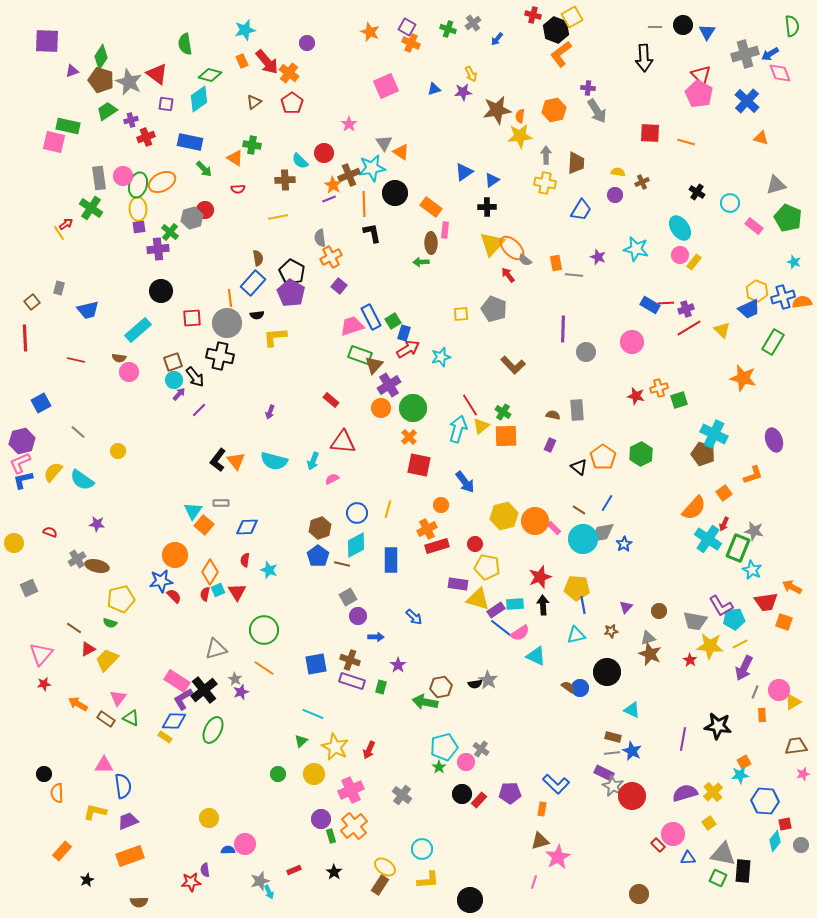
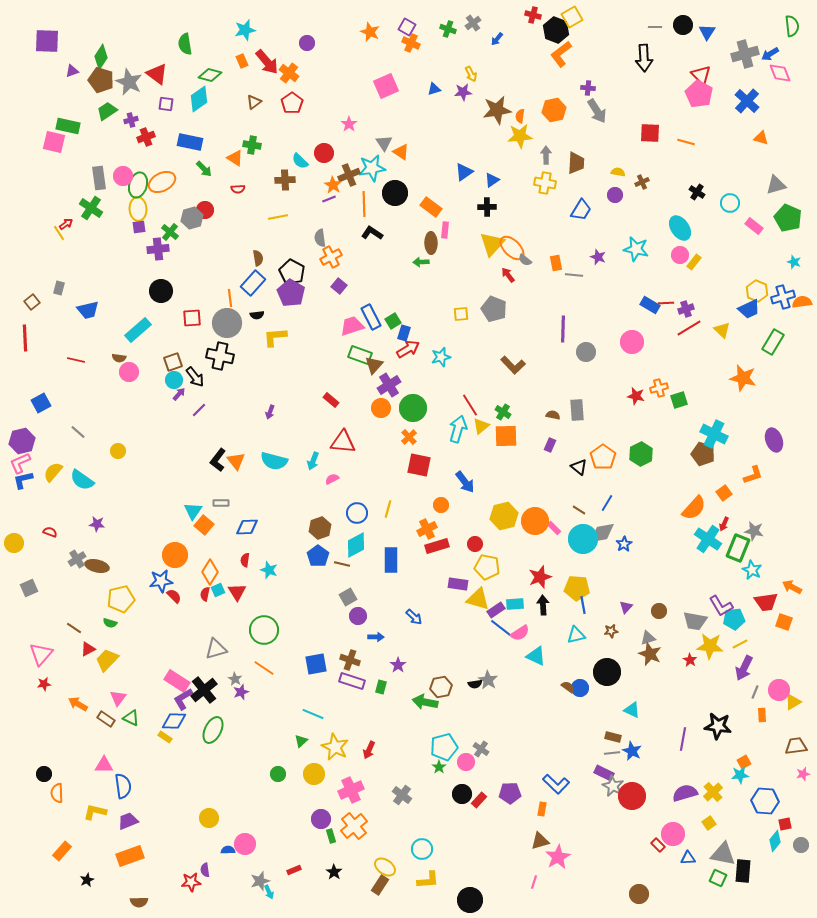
black L-shape at (372, 233): rotated 45 degrees counterclockwise
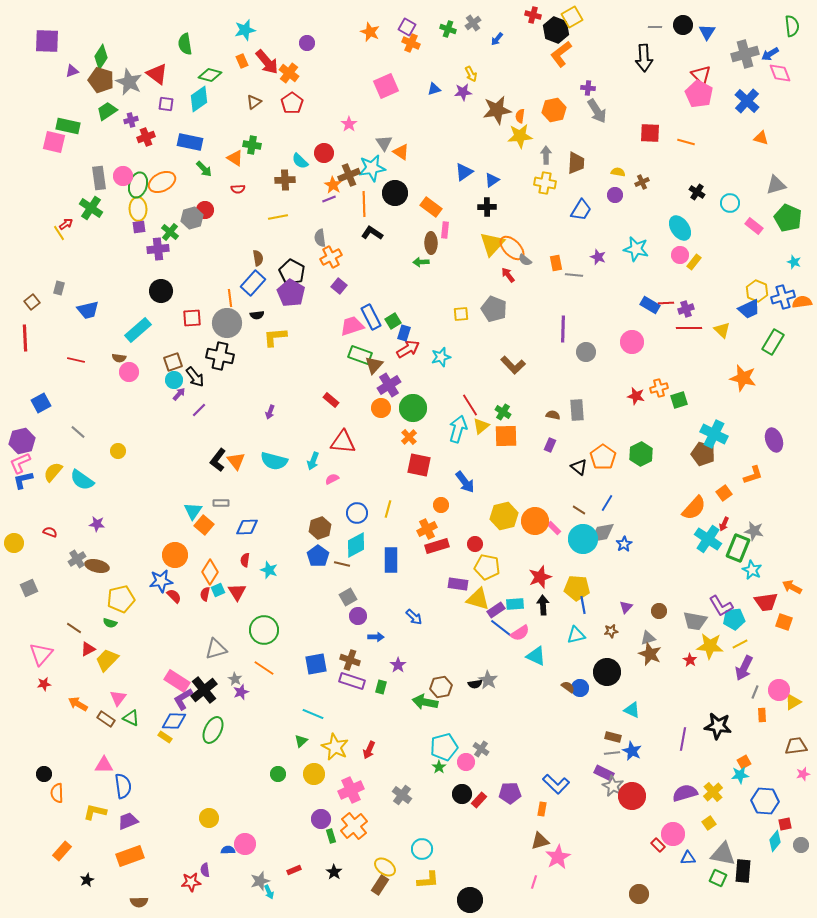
red line at (689, 328): rotated 30 degrees clockwise
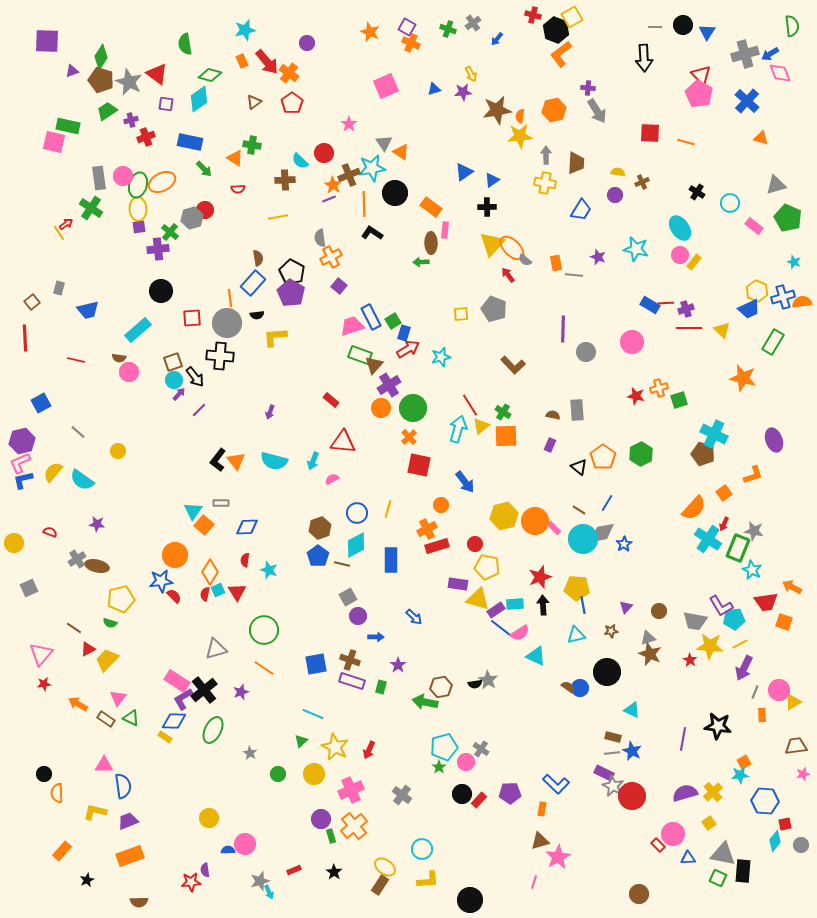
black cross at (220, 356): rotated 8 degrees counterclockwise
gray star at (235, 679): moved 15 px right, 74 px down
